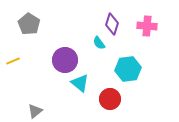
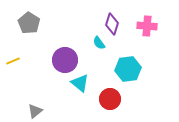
gray pentagon: moved 1 px up
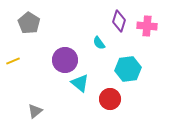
purple diamond: moved 7 px right, 3 px up
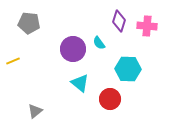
gray pentagon: rotated 25 degrees counterclockwise
purple circle: moved 8 px right, 11 px up
cyan hexagon: rotated 10 degrees clockwise
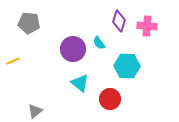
cyan hexagon: moved 1 px left, 3 px up
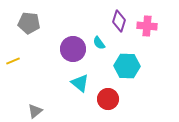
red circle: moved 2 px left
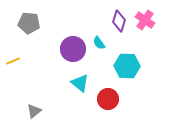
pink cross: moved 2 px left, 6 px up; rotated 30 degrees clockwise
gray triangle: moved 1 px left
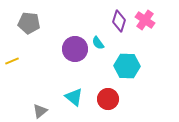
cyan semicircle: moved 1 px left
purple circle: moved 2 px right
yellow line: moved 1 px left
cyan triangle: moved 6 px left, 14 px down
gray triangle: moved 6 px right
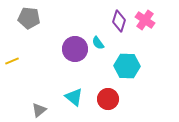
gray pentagon: moved 5 px up
gray triangle: moved 1 px left, 1 px up
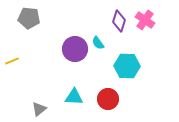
cyan triangle: rotated 36 degrees counterclockwise
gray triangle: moved 1 px up
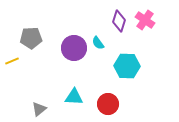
gray pentagon: moved 2 px right, 20 px down; rotated 10 degrees counterclockwise
purple circle: moved 1 px left, 1 px up
red circle: moved 5 px down
